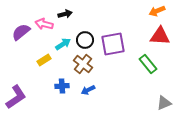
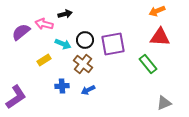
red triangle: moved 1 px down
cyan arrow: rotated 56 degrees clockwise
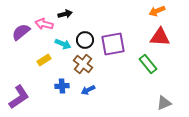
purple L-shape: moved 3 px right
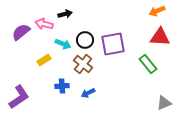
blue arrow: moved 3 px down
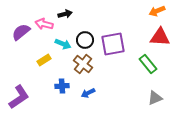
gray triangle: moved 9 px left, 5 px up
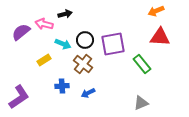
orange arrow: moved 1 px left
green rectangle: moved 6 px left
gray triangle: moved 14 px left, 5 px down
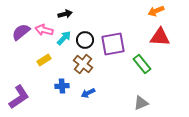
pink arrow: moved 6 px down
cyan arrow: moved 1 px right, 6 px up; rotated 70 degrees counterclockwise
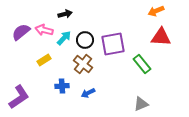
red triangle: moved 1 px right
gray triangle: moved 1 px down
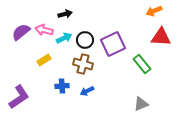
orange arrow: moved 2 px left
cyan arrow: rotated 21 degrees clockwise
purple square: rotated 15 degrees counterclockwise
brown cross: rotated 24 degrees counterclockwise
blue arrow: moved 1 px left, 2 px up
